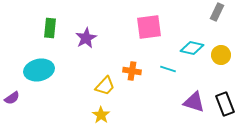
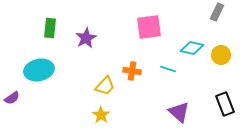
purple triangle: moved 15 px left, 10 px down; rotated 25 degrees clockwise
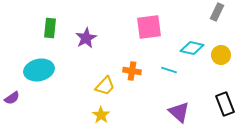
cyan line: moved 1 px right, 1 px down
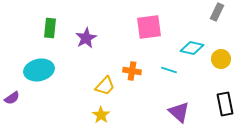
yellow circle: moved 4 px down
black rectangle: rotated 10 degrees clockwise
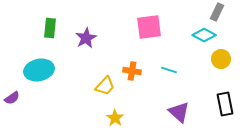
cyan diamond: moved 12 px right, 13 px up; rotated 15 degrees clockwise
yellow star: moved 14 px right, 3 px down
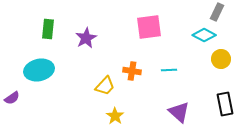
green rectangle: moved 2 px left, 1 px down
cyan line: rotated 21 degrees counterclockwise
yellow star: moved 2 px up
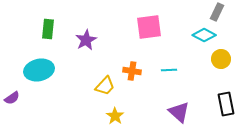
purple star: moved 2 px down
black rectangle: moved 1 px right
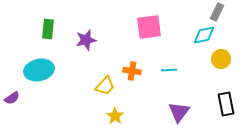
cyan diamond: rotated 40 degrees counterclockwise
purple star: rotated 15 degrees clockwise
purple triangle: rotated 25 degrees clockwise
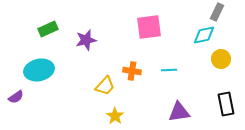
green rectangle: rotated 60 degrees clockwise
purple semicircle: moved 4 px right, 1 px up
purple triangle: rotated 45 degrees clockwise
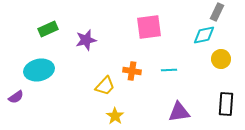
black rectangle: rotated 15 degrees clockwise
